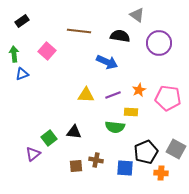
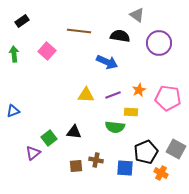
blue triangle: moved 9 px left, 37 px down
purple triangle: moved 1 px up
orange cross: rotated 24 degrees clockwise
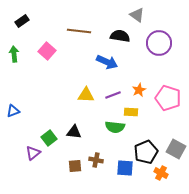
pink pentagon: rotated 10 degrees clockwise
brown square: moved 1 px left
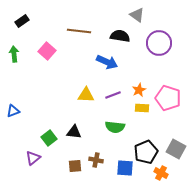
yellow rectangle: moved 11 px right, 4 px up
purple triangle: moved 5 px down
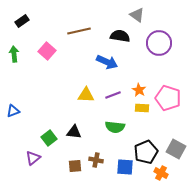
brown line: rotated 20 degrees counterclockwise
orange star: rotated 16 degrees counterclockwise
blue square: moved 1 px up
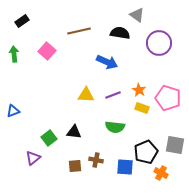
black semicircle: moved 3 px up
yellow rectangle: rotated 16 degrees clockwise
gray square: moved 1 px left, 4 px up; rotated 18 degrees counterclockwise
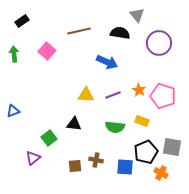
gray triangle: rotated 14 degrees clockwise
pink pentagon: moved 5 px left, 2 px up
yellow rectangle: moved 13 px down
black triangle: moved 8 px up
gray square: moved 3 px left, 2 px down
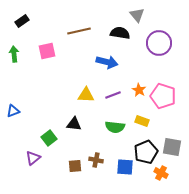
pink square: rotated 36 degrees clockwise
blue arrow: rotated 10 degrees counterclockwise
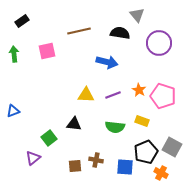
gray square: rotated 18 degrees clockwise
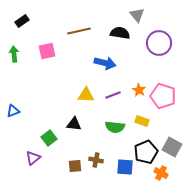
blue arrow: moved 2 px left, 1 px down
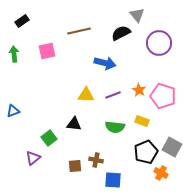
black semicircle: moved 1 px right; rotated 36 degrees counterclockwise
blue square: moved 12 px left, 13 px down
